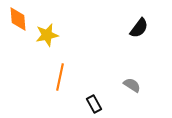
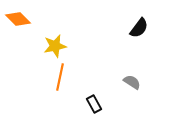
orange diamond: rotated 40 degrees counterclockwise
yellow star: moved 8 px right, 11 px down
gray semicircle: moved 3 px up
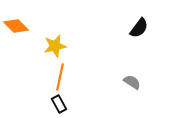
orange diamond: moved 2 px left, 7 px down
black rectangle: moved 35 px left
